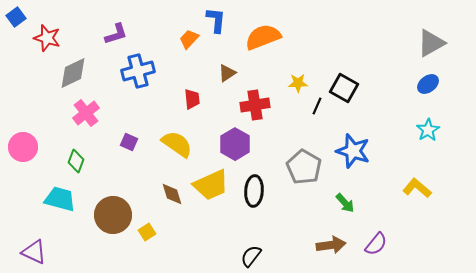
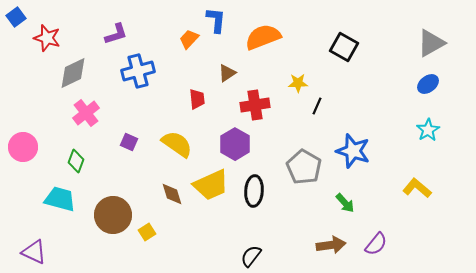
black square: moved 41 px up
red trapezoid: moved 5 px right
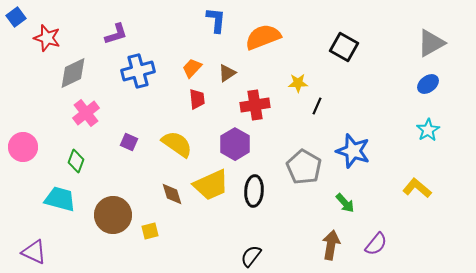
orange trapezoid: moved 3 px right, 29 px down
yellow square: moved 3 px right, 1 px up; rotated 18 degrees clockwise
brown arrow: rotated 72 degrees counterclockwise
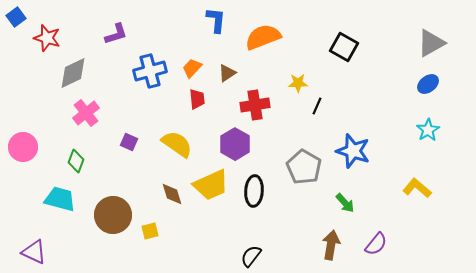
blue cross: moved 12 px right
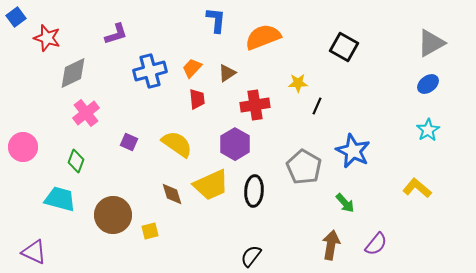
blue star: rotated 8 degrees clockwise
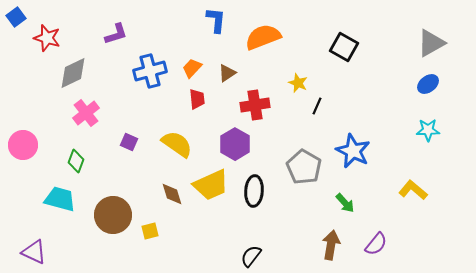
yellow star: rotated 24 degrees clockwise
cyan star: rotated 30 degrees clockwise
pink circle: moved 2 px up
yellow L-shape: moved 4 px left, 2 px down
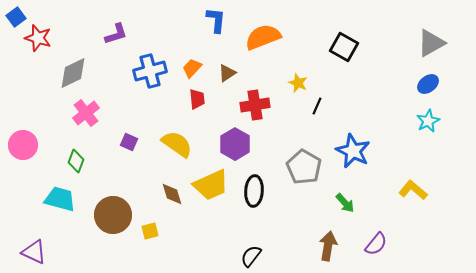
red star: moved 9 px left
cyan star: moved 9 px up; rotated 25 degrees counterclockwise
brown arrow: moved 3 px left, 1 px down
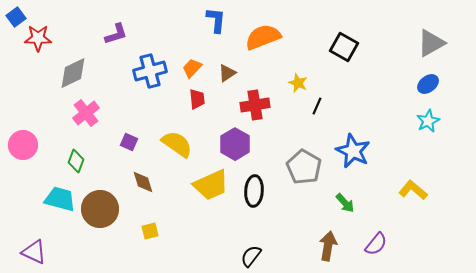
red star: rotated 16 degrees counterclockwise
brown diamond: moved 29 px left, 12 px up
brown circle: moved 13 px left, 6 px up
